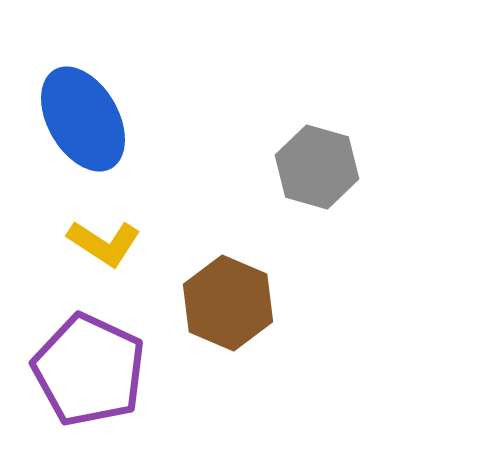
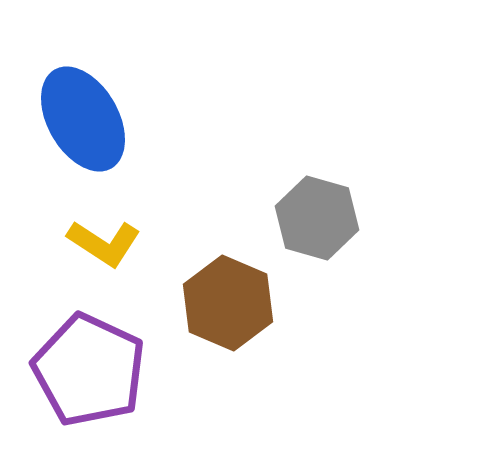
gray hexagon: moved 51 px down
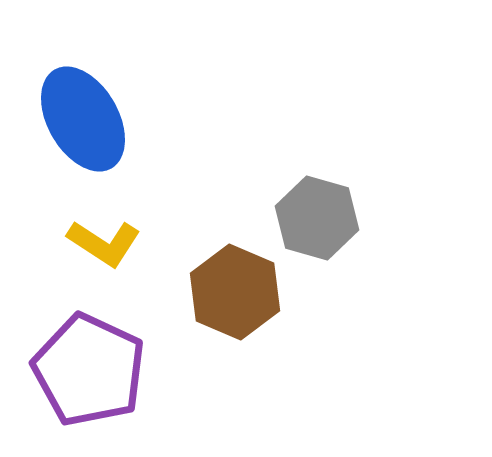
brown hexagon: moved 7 px right, 11 px up
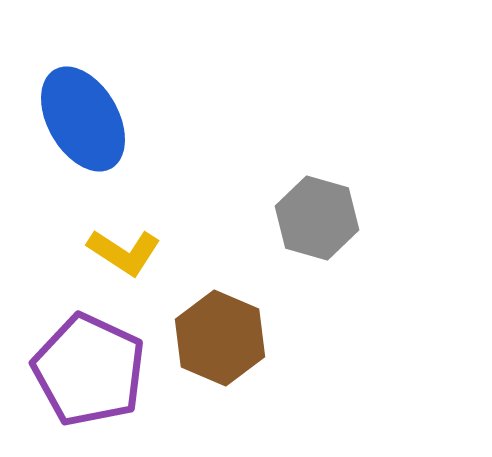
yellow L-shape: moved 20 px right, 9 px down
brown hexagon: moved 15 px left, 46 px down
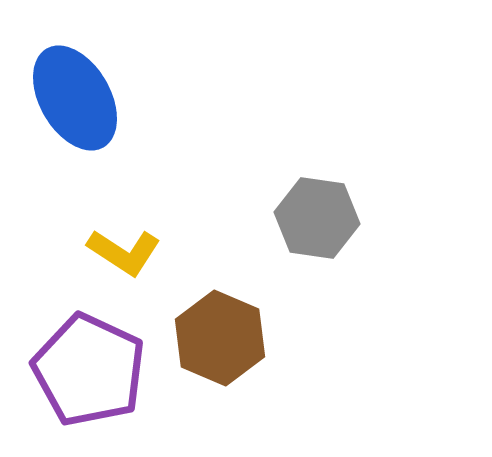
blue ellipse: moved 8 px left, 21 px up
gray hexagon: rotated 8 degrees counterclockwise
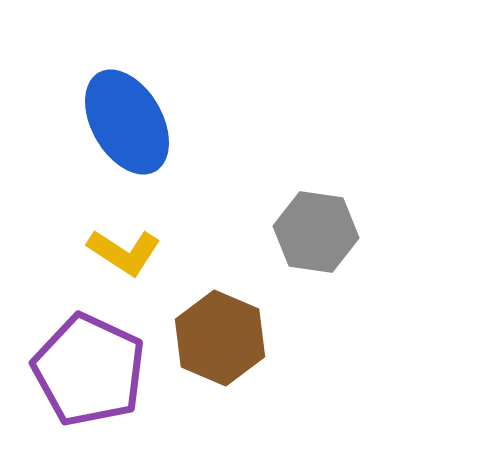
blue ellipse: moved 52 px right, 24 px down
gray hexagon: moved 1 px left, 14 px down
